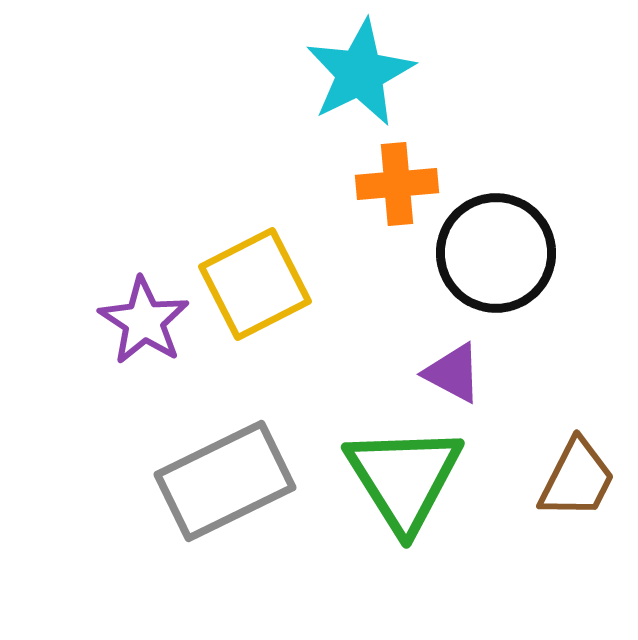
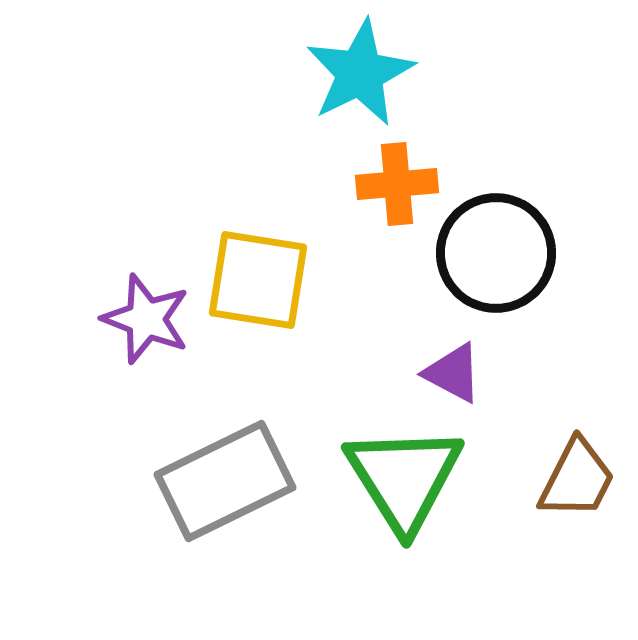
yellow square: moved 3 px right, 4 px up; rotated 36 degrees clockwise
purple star: moved 2 px right, 2 px up; rotated 12 degrees counterclockwise
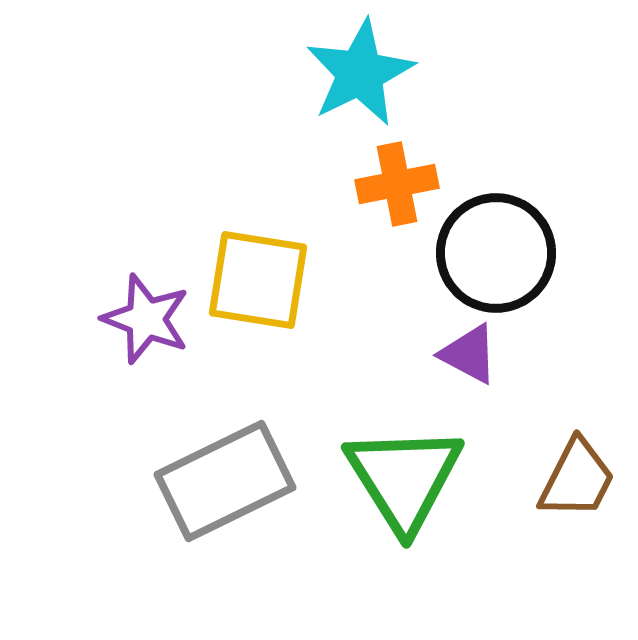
orange cross: rotated 6 degrees counterclockwise
purple triangle: moved 16 px right, 19 px up
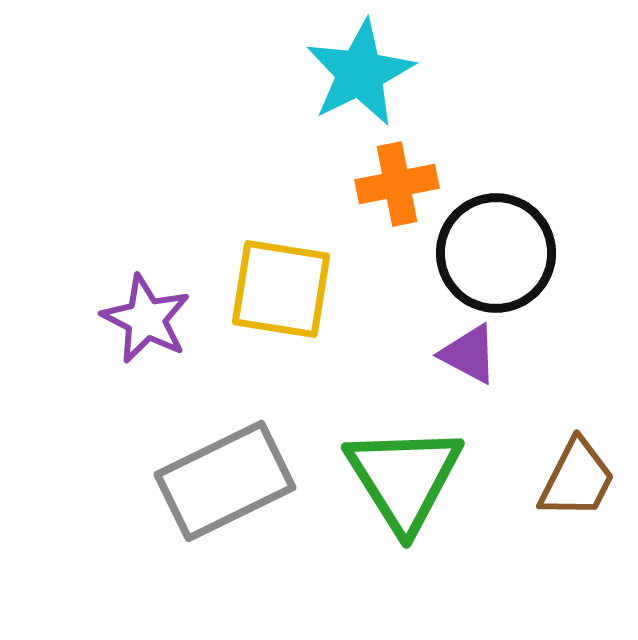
yellow square: moved 23 px right, 9 px down
purple star: rotated 6 degrees clockwise
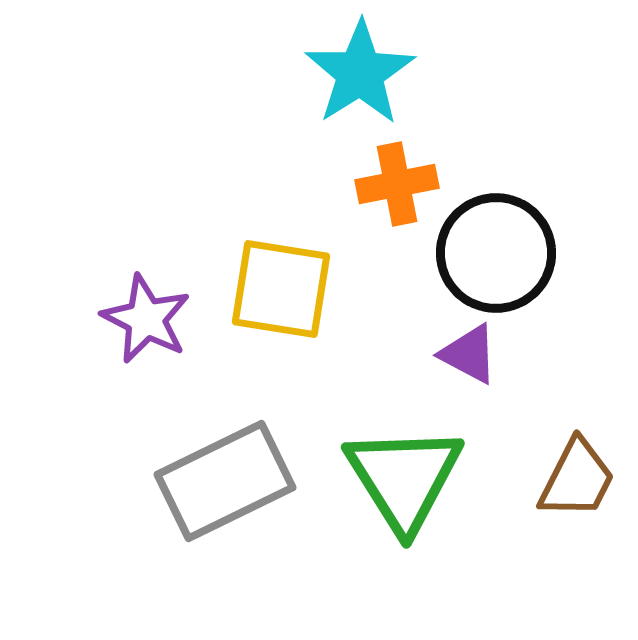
cyan star: rotated 6 degrees counterclockwise
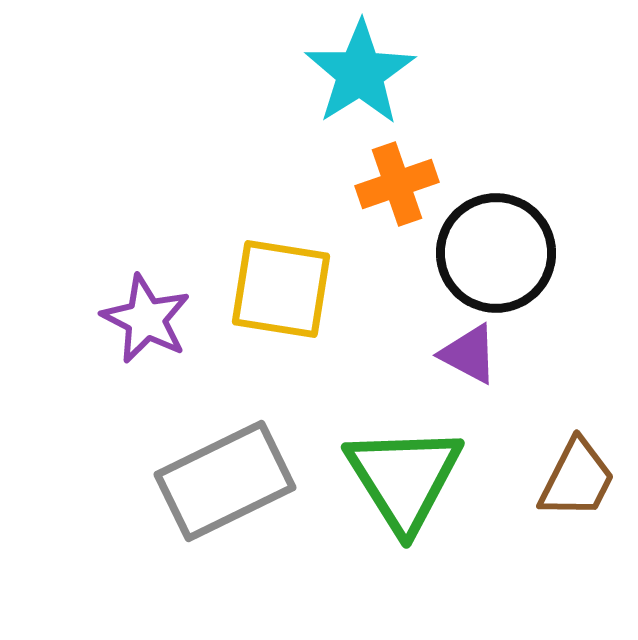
orange cross: rotated 8 degrees counterclockwise
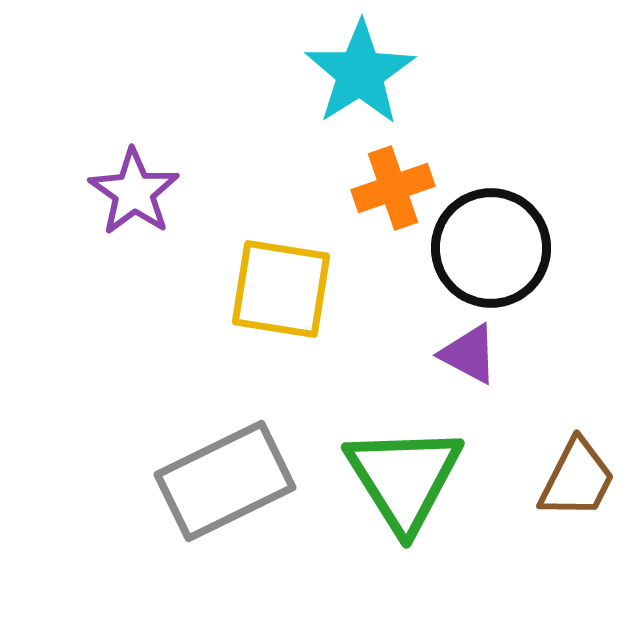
orange cross: moved 4 px left, 4 px down
black circle: moved 5 px left, 5 px up
purple star: moved 12 px left, 127 px up; rotated 8 degrees clockwise
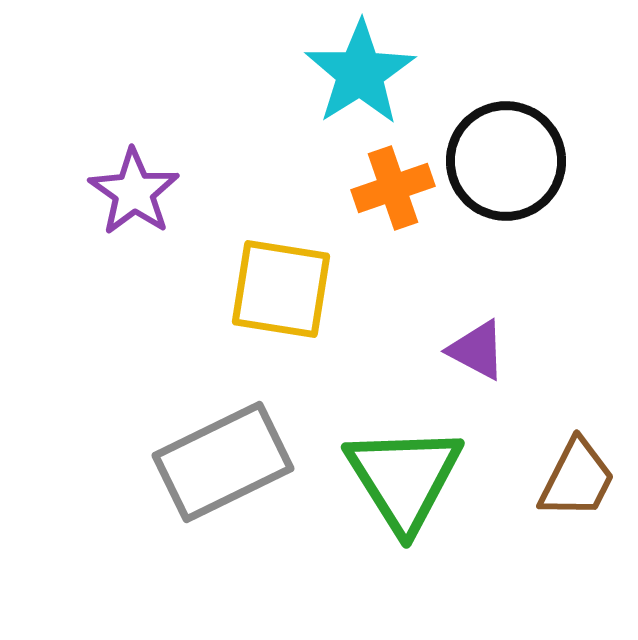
black circle: moved 15 px right, 87 px up
purple triangle: moved 8 px right, 4 px up
gray rectangle: moved 2 px left, 19 px up
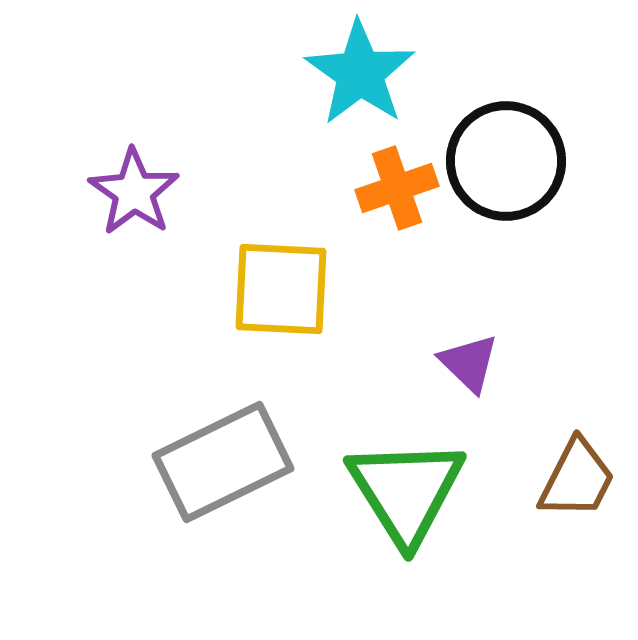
cyan star: rotated 5 degrees counterclockwise
orange cross: moved 4 px right
yellow square: rotated 6 degrees counterclockwise
purple triangle: moved 8 px left, 13 px down; rotated 16 degrees clockwise
green triangle: moved 2 px right, 13 px down
